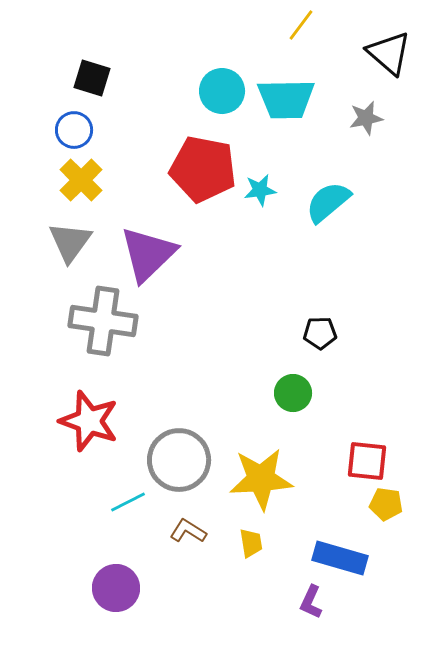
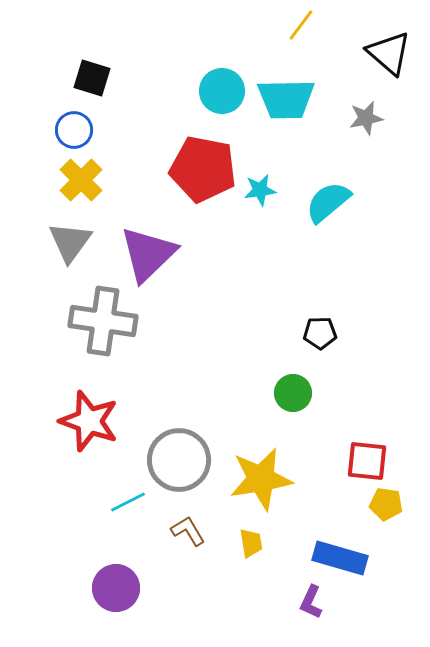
yellow star: rotated 6 degrees counterclockwise
brown L-shape: rotated 27 degrees clockwise
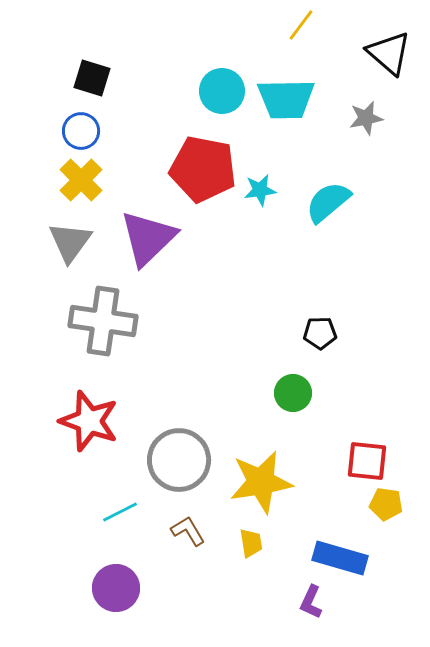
blue circle: moved 7 px right, 1 px down
purple triangle: moved 16 px up
yellow star: moved 3 px down
cyan line: moved 8 px left, 10 px down
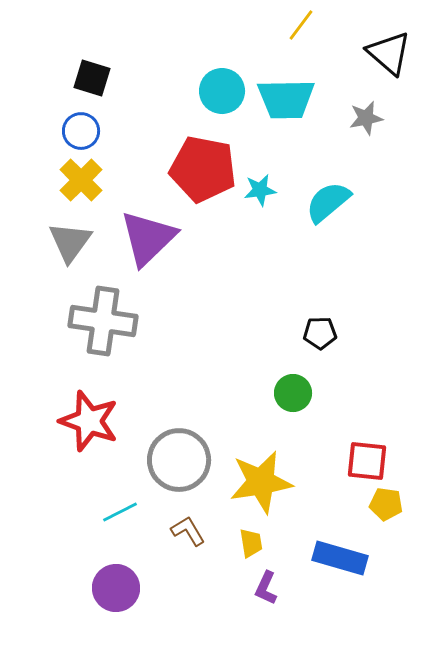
purple L-shape: moved 45 px left, 14 px up
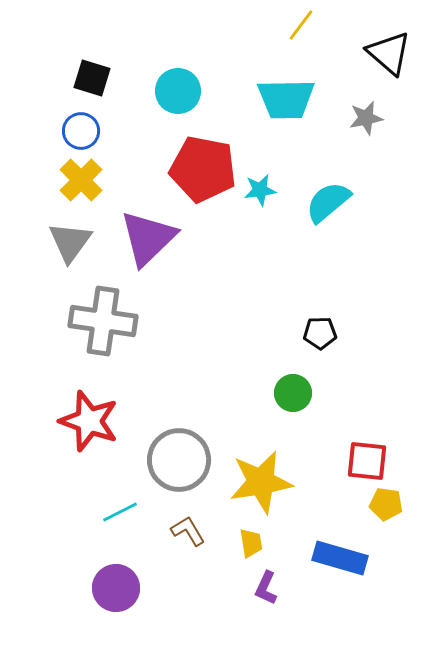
cyan circle: moved 44 px left
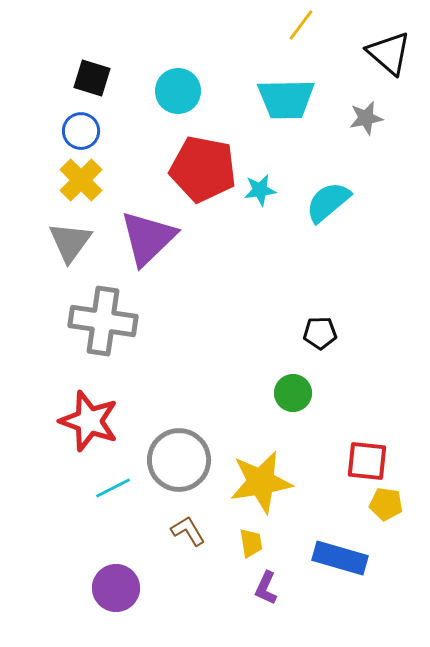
cyan line: moved 7 px left, 24 px up
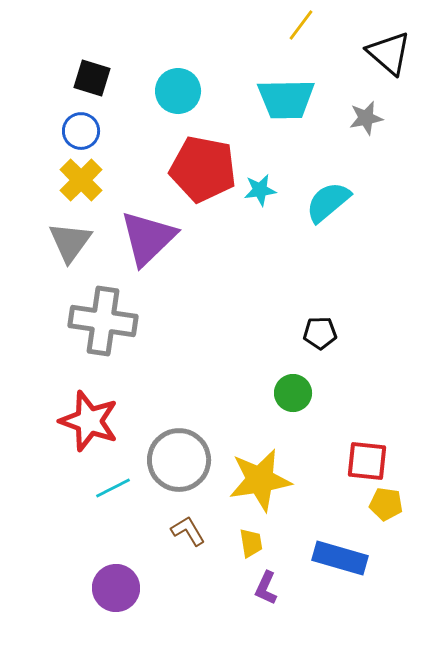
yellow star: moved 1 px left, 2 px up
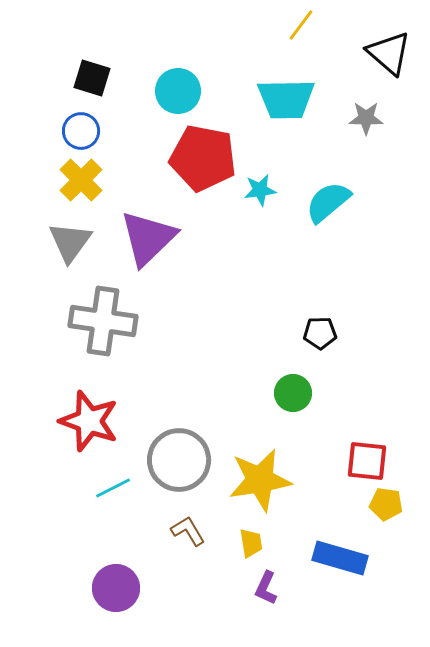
gray star: rotated 12 degrees clockwise
red pentagon: moved 11 px up
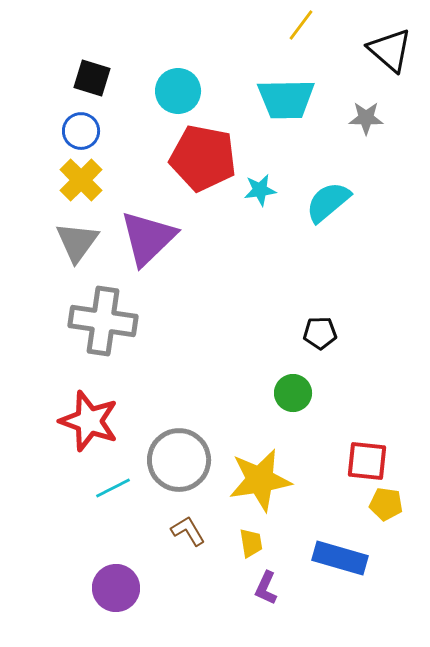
black triangle: moved 1 px right, 3 px up
gray triangle: moved 7 px right
